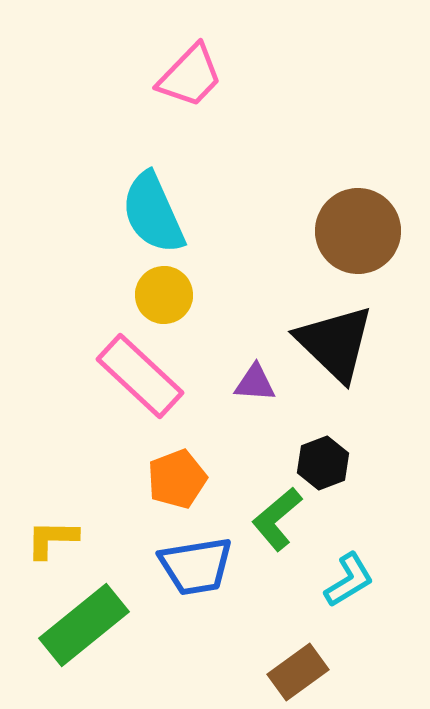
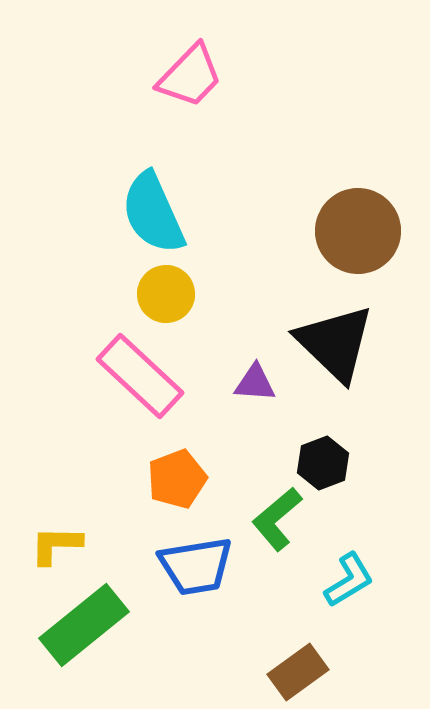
yellow circle: moved 2 px right, 1 px up
yellow L-shape: moved 4 px right, 6 px down
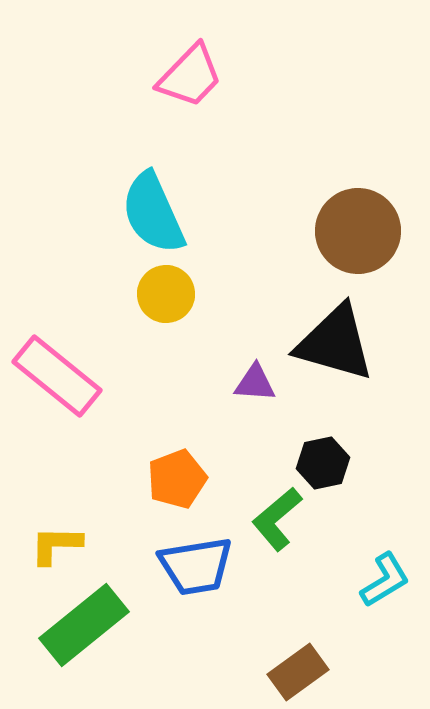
black triangle: rotated 28 degrees counterclockwise
pink rectangle: moved 83 px left; rotated 4 degrees counterclockwise
black hexagon: rotated 9 degrees clockwise
cyan L-shape: moved 36 px right
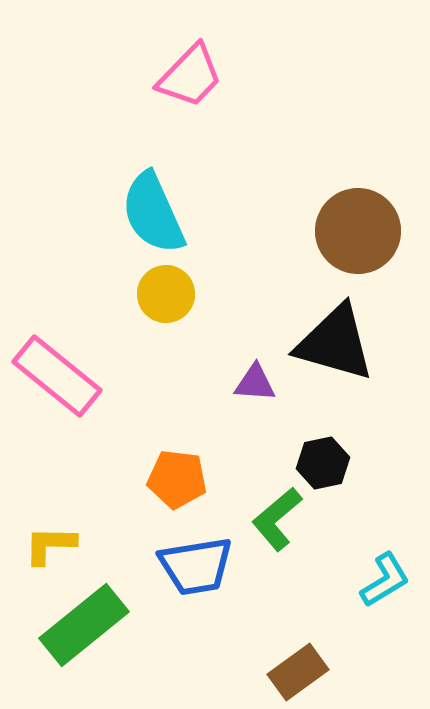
orange pentagon: rotated 28 degrees clockwise
yellow L-shape: moved 6 px left
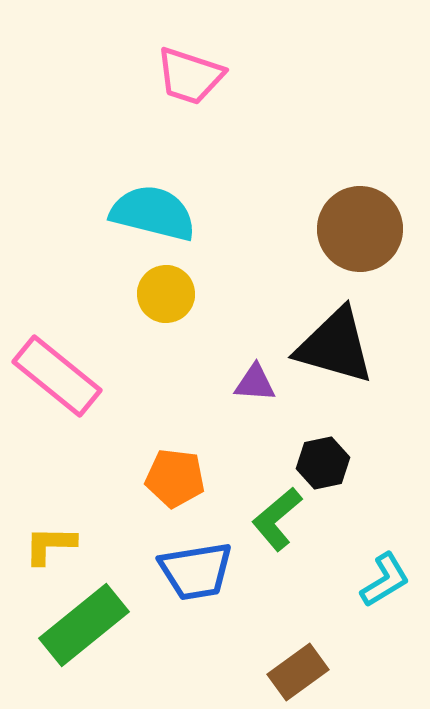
pink trapezoid: rotated 64 degrees clockwise
cyan semicircle: rotated 128 degrees clockwise
brown circle: moved 2 px right, 2 px up
black triangle: moved 3 px down
orange pentagon: moved 2 px left, 1 px up
blue trapezoid: moved 5 px down
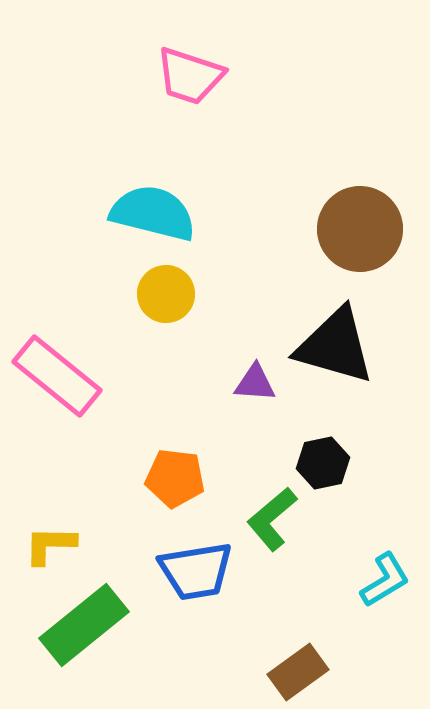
green L-shape: moved 5 px left
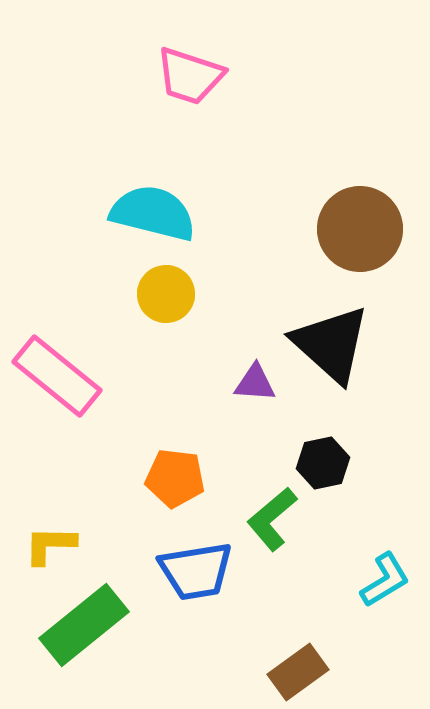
black triangle: moved 4 px left, 2 px up; rotated 26 degrees clockwise
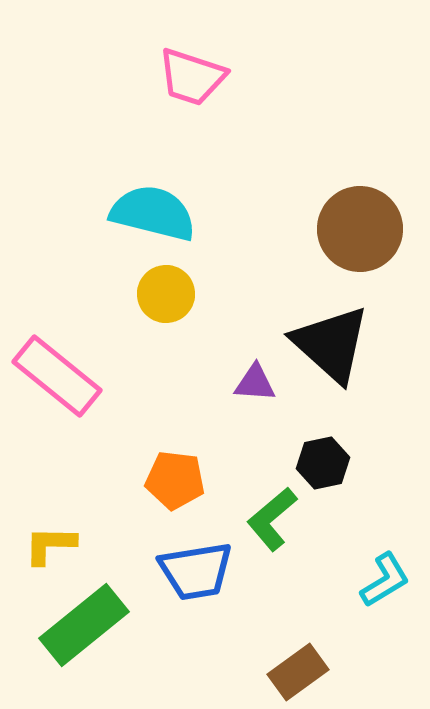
pink trapezoid: moved 2 px right, 1 px down
orange pentagon: moved 2 px down
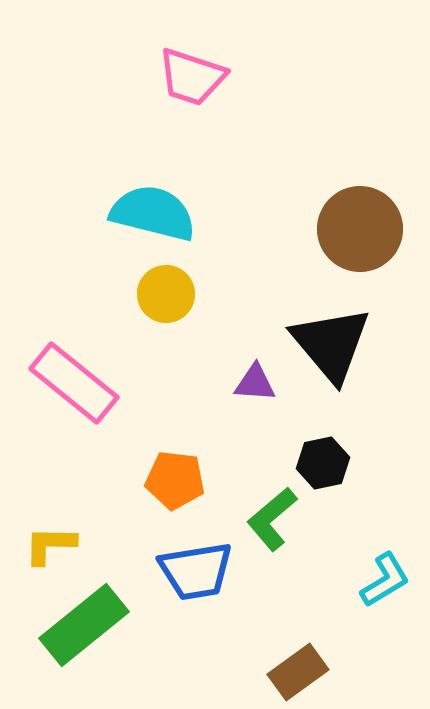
black triangle: rotated 8 degrees clockwise
pink rectangle: moved 17 px right, 7 px down
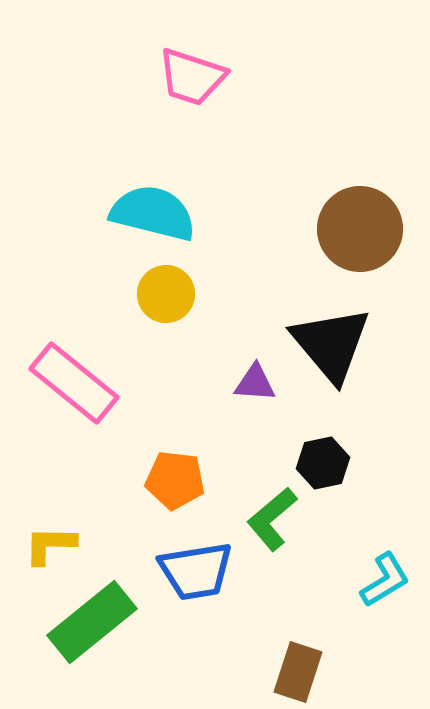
green rectangle: moved 8 px right, 3 px up
brown rectangle: rotated 36 degrees counterclockwise
